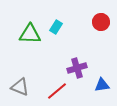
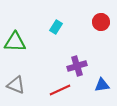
green triangle: moved 15 px left, 8 px down
purple cross: moved 2 px up
gray triangle: moved 4 px left, 2 px up
red line: moved 3 px right, 1 px up; rotated 15 degrees clockwise
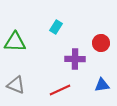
red circle: moved 21 px down
purple cross: moved 2 px left, 7 px up; rotated 18 degrees clockwise
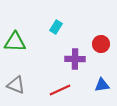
red circle: moved 1 px down
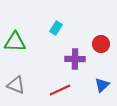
cyan rectangle: moved 1 px down
blue triangle: rotated 35 degrees counterclockwise
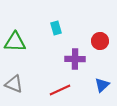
cyan rectangle: rotated 48 degrees counterclockwise
red circle: moved 1 px left, 3 px up
gray triangle: moved 2 px left, 1 px up
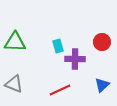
cyan rectangle: moved 2 px right, 18 px down
red circle: moved 2 px right, 1 px down
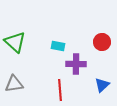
green triangle: rotated 40 degrees clockwise
cyan rectangle: rotated 64 degrees counterclockwise
purple cross: moved 1 px right, 5 px down
gray triangle: rotated 30 degrees counterclockwise
red line: rotated 70 degrees counterclockwise
